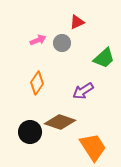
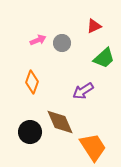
red triangle: moved 17 px right, 4 px down
orange diamond: moved 5 px left, 1 px up; rotated 15 degrees counterclockwise
brown diamond: rotated 48 degrees clockwise
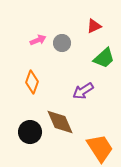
orange trapezoid: moved 7 px right, 1 px down
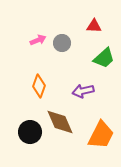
red triangle: rotated 28 degrees clockwise
orange diamond: moved 7 px right, 4 px down
purple arrow: rotated 20 degrees clockwise
orange trapezoid: moved 1 px right, 13 px up; rotated 60 degrees clockwise
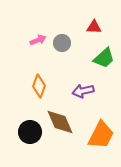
red triangle: moved 1 px down
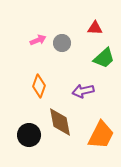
red triangle: moved 1 px right, 1 px down
brown diamond: rotated 12 degrees clockwise
black circle: moved 1 px left, 3 px down
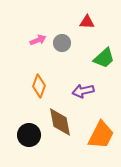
red triangle: moved 8 px left, 6 px up
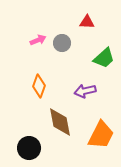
purple arrow: moved 2 px right
black circle: moved 13 px down
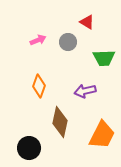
red triangle: rotated 28 degrees clockwise
gray circle: moved 6 px right, 1 px up
green trapezoid: rotated 40 degrees clockwise
brown diamond: rotated 24 degrees clockwise
orange trapezoid: moved 1 px right
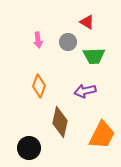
pink arrow: rotated 105 degrees clockwise
green trapezoid: moved 10 px left, 2 px up
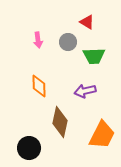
orange diamond: rotated 20 degrees counterclockwise
